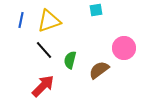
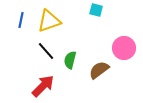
cyan square: rotated 24 degrees clockwise
black line: moved 2 px right, 1 px down
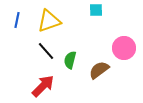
cyan square: rotated 16 degrees counterclockwise
blue line: moved 4 px left
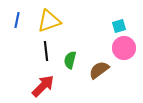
cyan square: moved 23 px right, 16 px down; rotated 16 degrees counterclockwise
black line: rotated 36 degrees clockwise
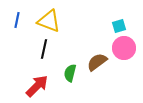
yellow triangle: rotated 40 degrees clockwise
black line: moved 2 px left, 2 px up; rotated 18 degrees clockwise
green semicircle: moved 13 px down
brown semicircle: moved 2 px left, 8 px up
red arrow: moved 6 px left
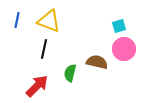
pink circle: moved 1 px down
brown semicircle: rotated 50 degrees clockwise
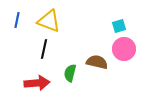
red arrow: moved 3 px up; rotated 40 degrees clockwise
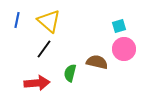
yellow triangle: rotated 20 degrees clockwise
black line: rotated 24 degrees clockwise
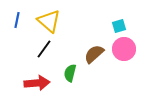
brown semicircle: moved 3 px left, 8 px up; rotated 55 degrees counterclockwise
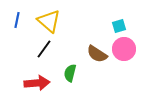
brown semicircle: moved 3 px right; rotated 105 degrees counterclockwise
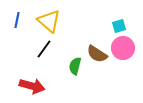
pink circle: moved 1 px left, 1 px up
green semicircle: moved 5 px right, 7 px up
red arrow: moved 5 px left, 3 px down; rotated 20 degrees clockwise
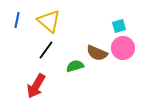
black line: moved 2 px right, 1 px down
brown semicircle: moved 1 px up; rotated 10 degrees counterclockwise
green semicircle: rotated 60 degrees clockwise
red arrow: moved 4 px right; rotated 105 degrees clockwise
